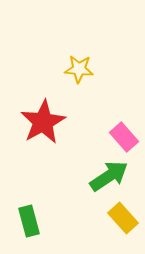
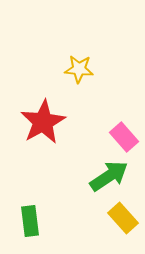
green rectangle: moved 1 px right; rotated 8 degrees clockwise
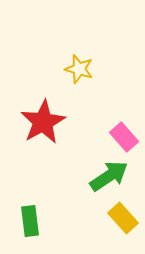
yellow star: rotated 12 degrees clockwise
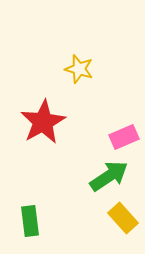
pink rectangle: rotated 72 degrees counterclockwise
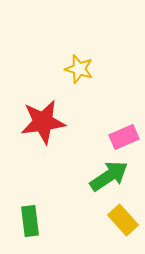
red star: rotated 21 degrees clockwise
yellow rectangle: moved 2 px down
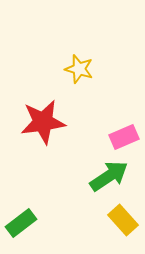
green rectangle: moved 9 px left, 2 px down; rotated 60 degrees clockwise
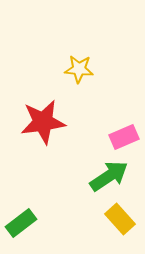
yellow star: rotated 12 degrees counterclockwise
yellow rectangle: moved 3 px left, 1 px up
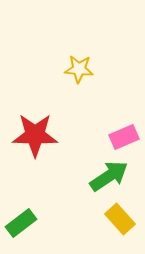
red star: moved 8 px left, 13 px down; rotated 9 degrees clockwise
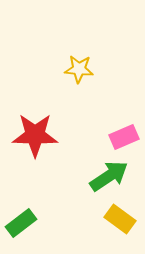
yellow rectangle: rotated 12 degrees counterclockwise
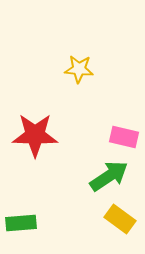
pink rectangle: rotated 36 degrees clockwise
green rectangle: rotated 32 degrees clockwise
